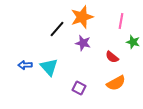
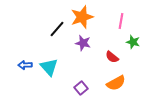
purple square: moved 2 px right; rotated 24 degrees clockwise
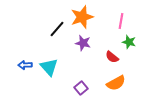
green star: moved 4 px left
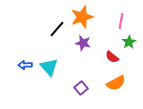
green star: rotated 24 degrees clockwise
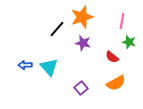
pink line: moved 1 px right
green star: rotated 24 degrees counterclockwise
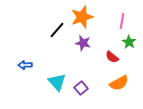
black line: moved 1 px down
green star: rotated 16 degrees clockwise
cyan triangle: moved 8 px right, 15 px down
orange semicircle: moved 3 px right
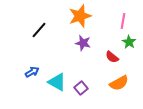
orange star: moved 2 px left, 1 px up
pink line: moved 1 px right
black line: moved 18 px left
blue arrow: moved 7 px right, 7 px down; rotated 152 degrees clockwise
cyan triangle: rotated 18 degrees counterclockwise
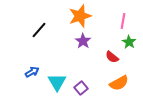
purple star: moved 2 px up; rotated 21 degrees clockwise
cyan triangle: rotated 30 degrees clockwise
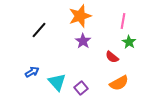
cyan triangle: rotated 12 degrees counterclockwise
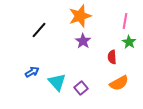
pink line: moved 2 px right
red semicircle: rotated 48 degrees clockwise
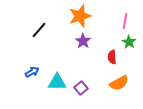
cyan triangle: rotated 48 degrees counterclockwise
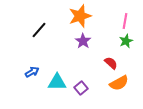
green star: moved 3 px left, 1 px up; rotated 16 degrees clockwise
red semicircle: moved 1 px left, 6 px down; rotated 136 degrees clockwise
